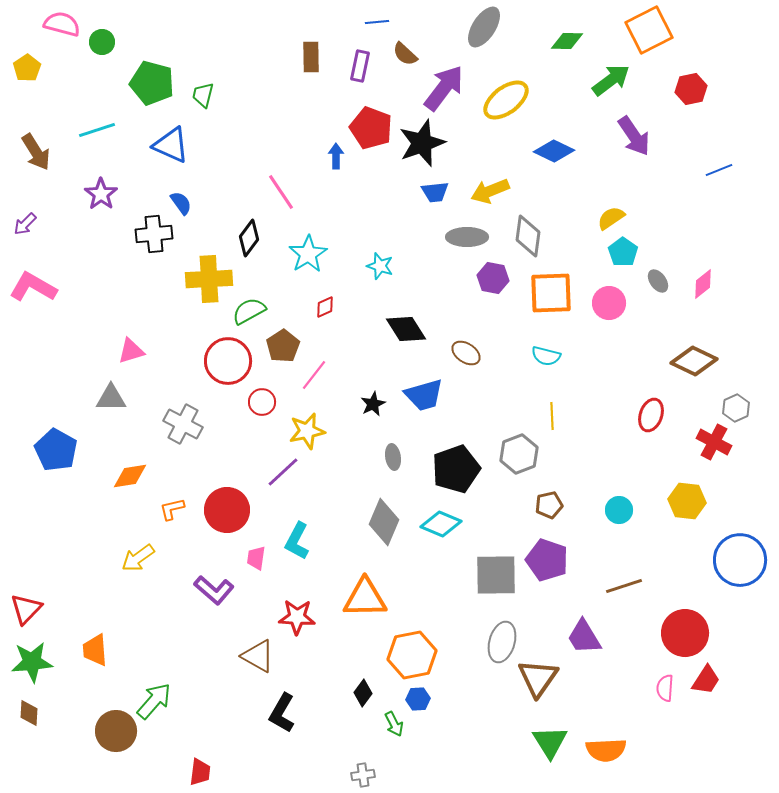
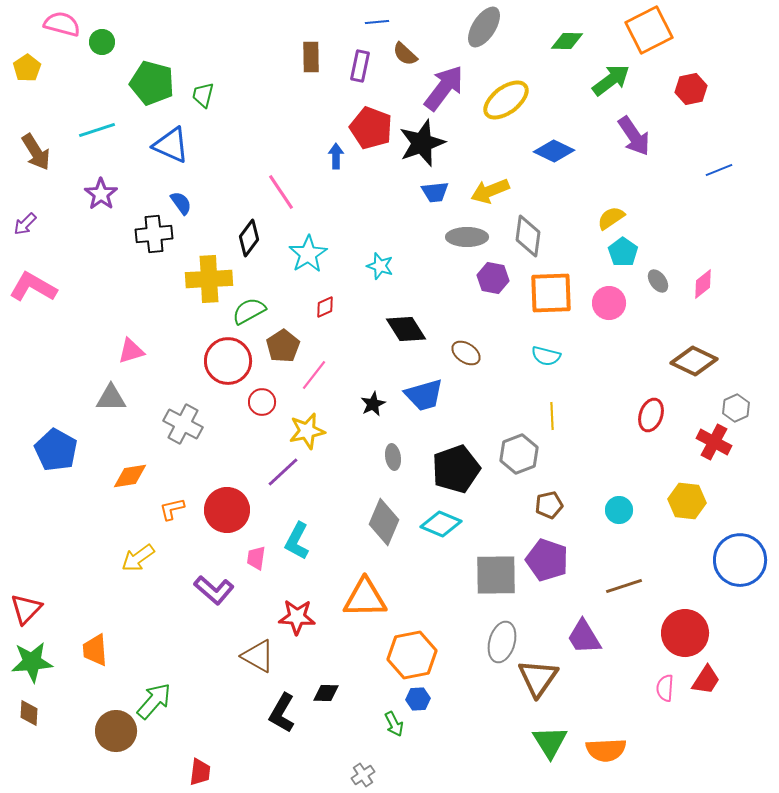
black diamond at (363, 693): moved 37 px left; rotated 56 degrees clockwise
gray cross at (363, 775): rotated 25 degrees counterclockwise
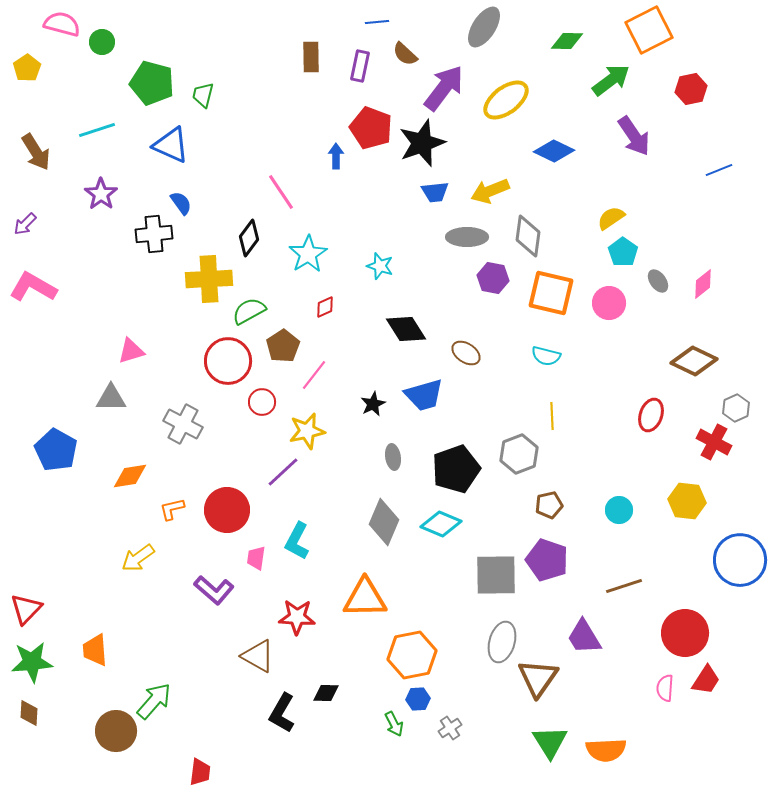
orange square at (551, 293): rotated 15 degrees clockwise
gray cross at (363, 775): moved 87 px right, 47 px up
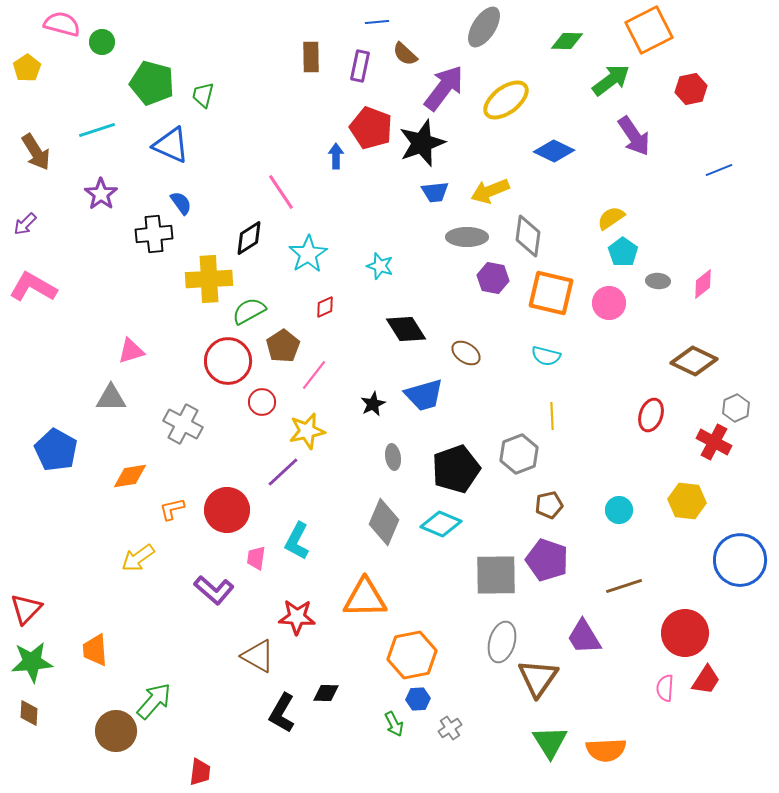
black diamond at (249, 238): rotated 21 degrees clockwise
gray ellipse at (658, 281): rotated 50 degrees counterclockwise
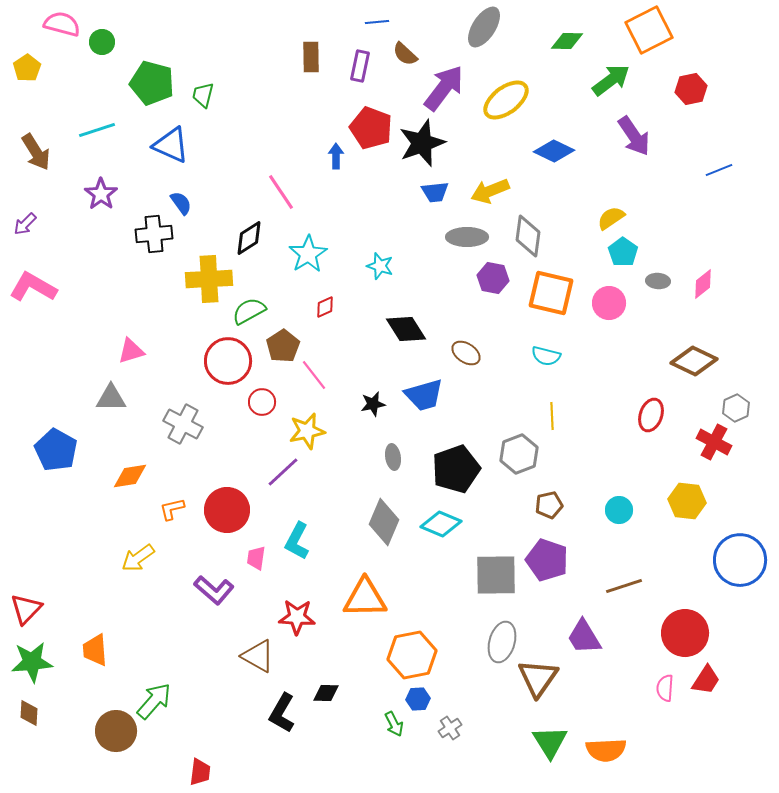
pink line at (314, 375): rotated 76 degrees counterclockwise
black star at (373, 404): rotated 15 degrees clockwise
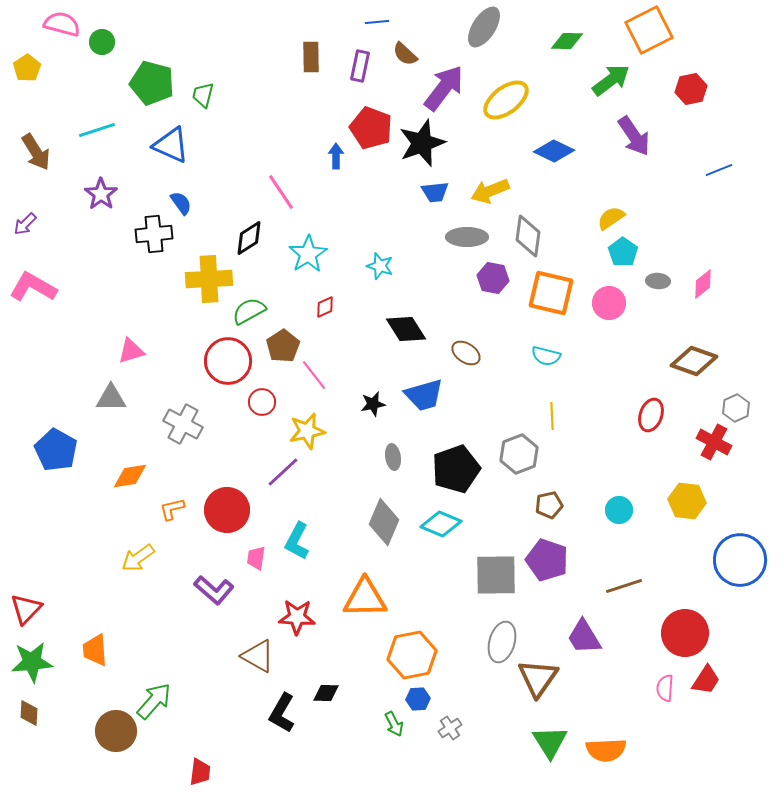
brown diamond at (694, 361): rotated 6 degrees counterclockwise
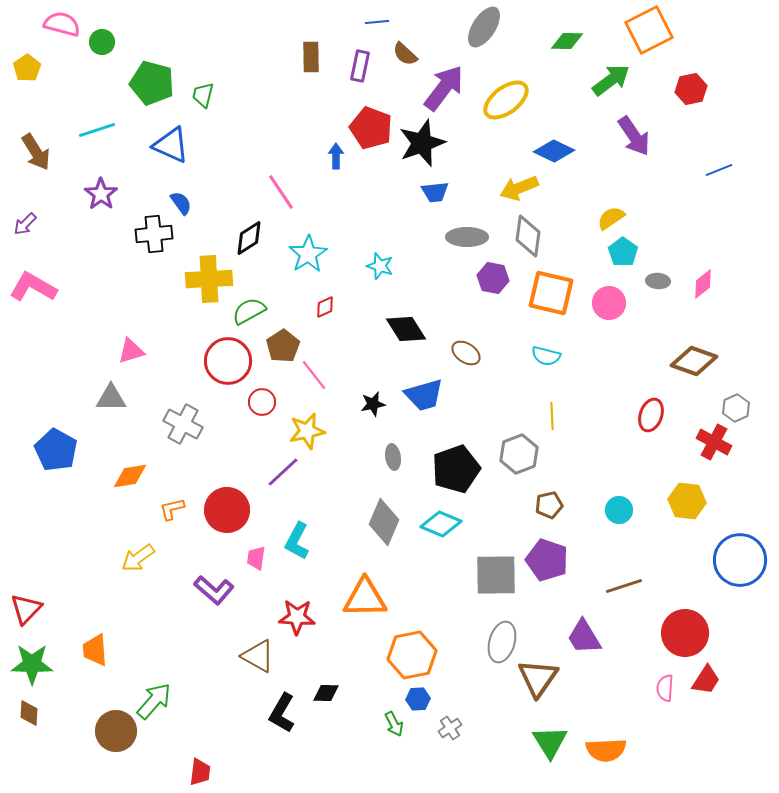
yellow arrow at (490, 191): moved 29 px right, 3 px up
green star at (32, 662): moved 2 px down; rotated 6 degrees clockwise
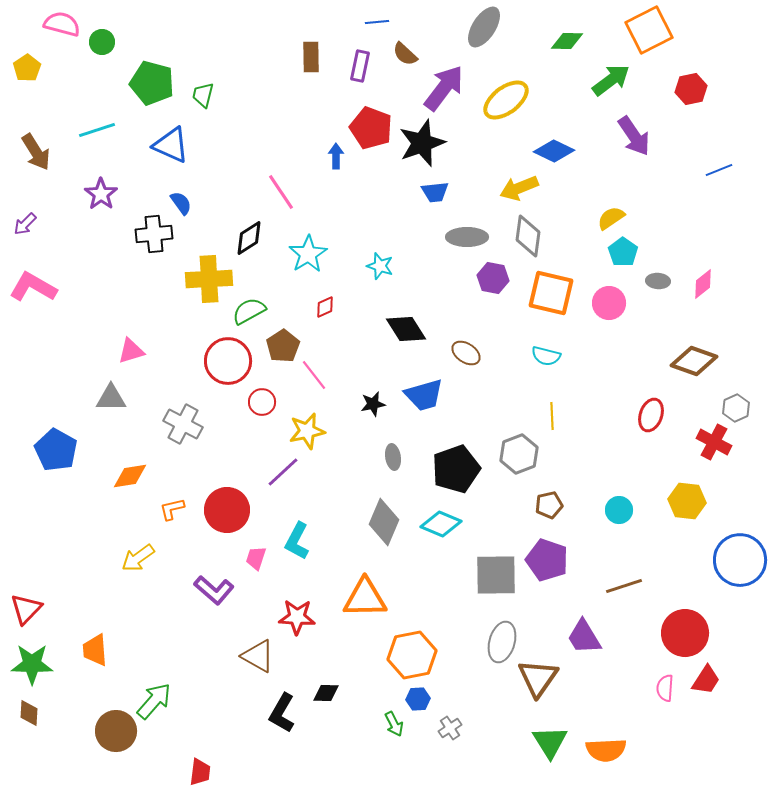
pink trapezoid at (256, 558): rotated 10 degrees clockwise
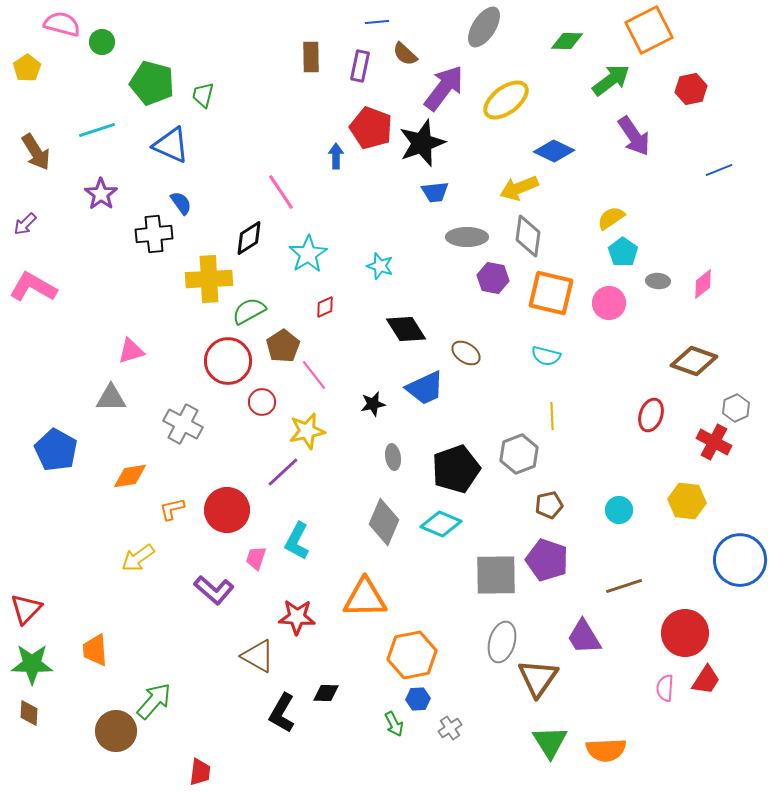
blue trapezoid at (424, 395): moved 1 px right, 7 px up; rotated 9 degrees counterclockwise
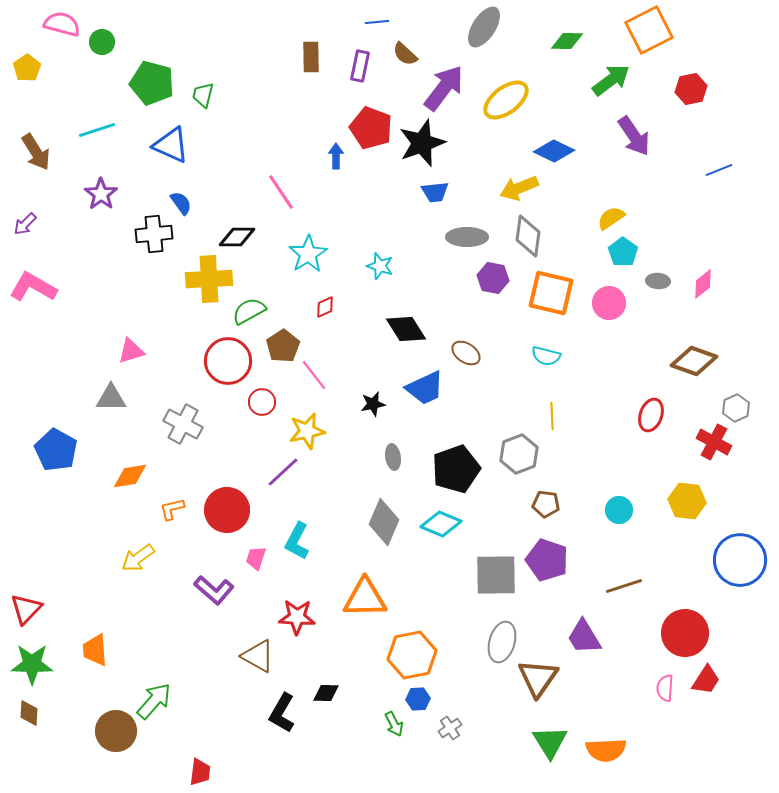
black diamond at (249, 238): moved 12 px left, 1 px up; rotated 33 degrees clockwise
brown pentagon at (549, 505): moved 3 px left, 1 px up; rotated 20 degrees clockwise
